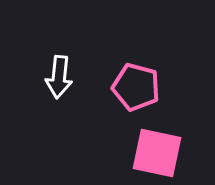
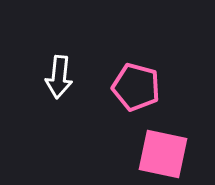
pink square: moved 6 px right, 1 px down
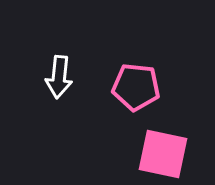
pink pentagon: rotated 9 degrees counterclockwise
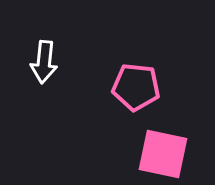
white arrow: moved 15 px left, 15 px up
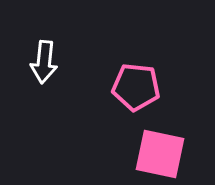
pink square: moved 3 px left
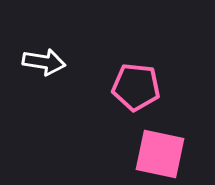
white arrow: rotated 87 degrees counterclockwise
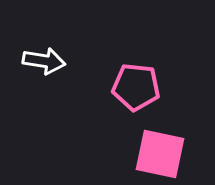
white arrow: moved 1 px up
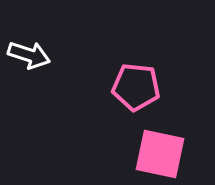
white arrow: moved 15 px left, 6 px up; rotated 9 degrees clockwise
